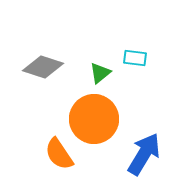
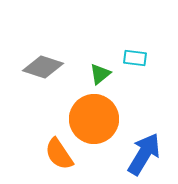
green triangle: moved 1 px down
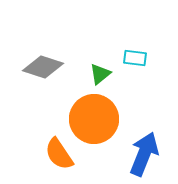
blue arrow: rotated 9 degrees counterclockwise
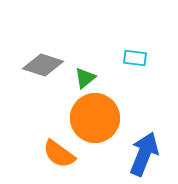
gray diamond: moved 2 px up
green triangle: moved 15 px left, 4 px down
orange circle: moved 1 px right, 1 px up
orange semicircle: rotated 20 degrees counterclockwise
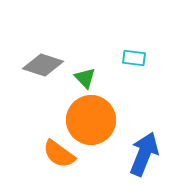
cyan rectangle: moved 1 px left
green triangle: rotated 35 degrees counterclockwise
orange circle: moved 4 px left, 2 px down
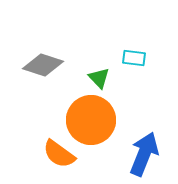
green triangle: moved 14 px right
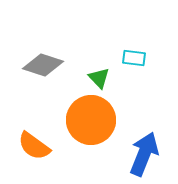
orange semicircle: moved 25 px left, 8 px up
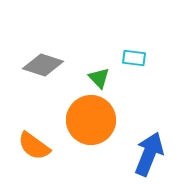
blue arrow: moved 5 px right
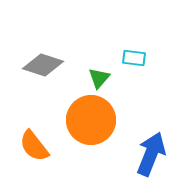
green triangle: rotated 25 degrees clockwise
orange semicircle: rotated 16 degrees clockwise
blue arrow: moved 2 px right
